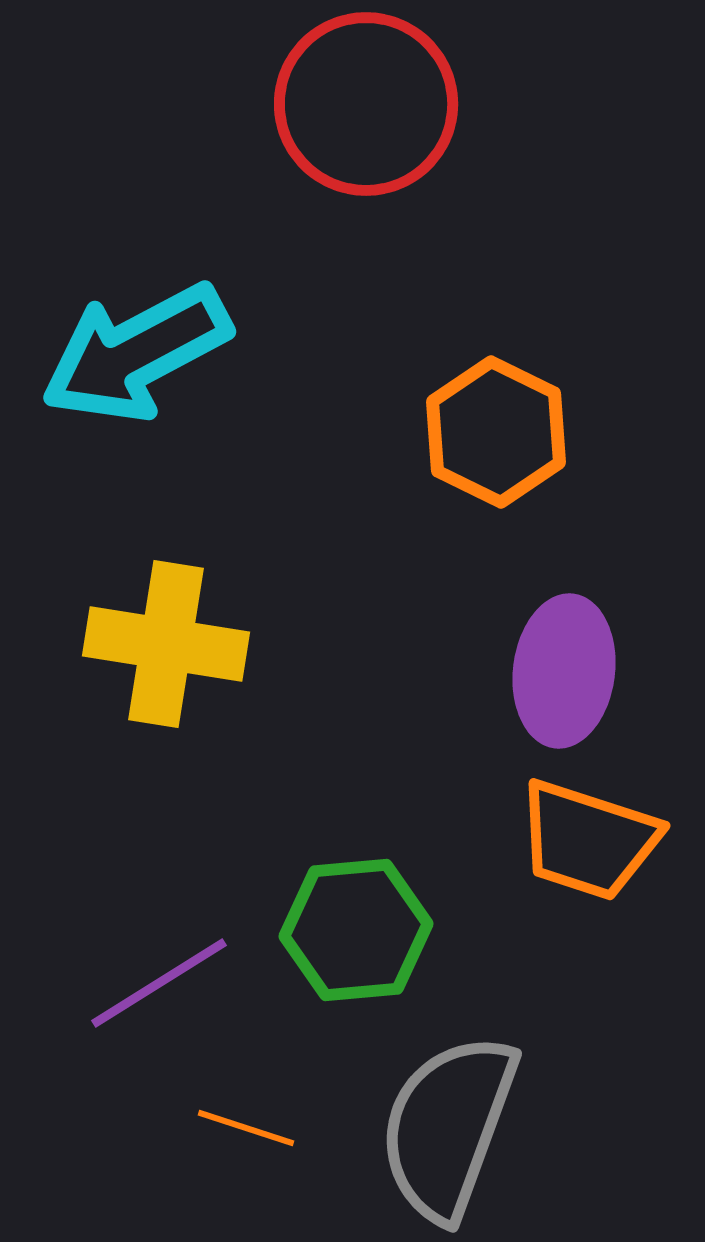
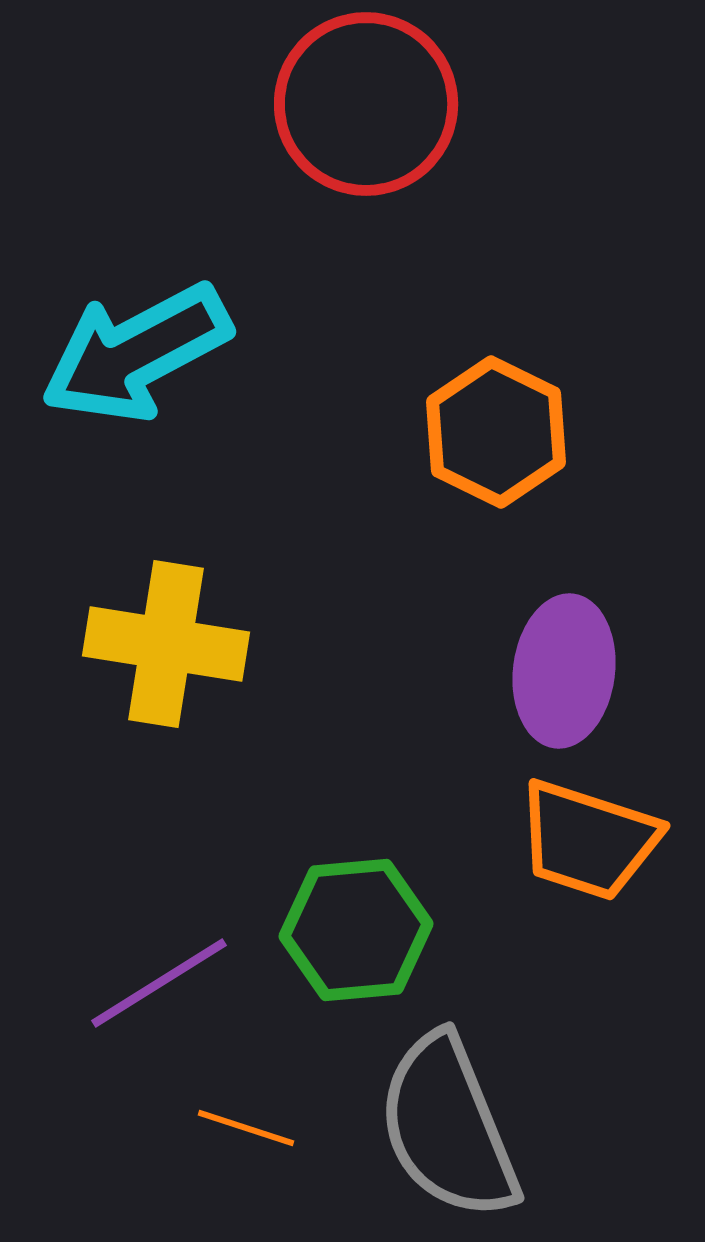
gray semicircle: rotated 42 degrees counterclockwise
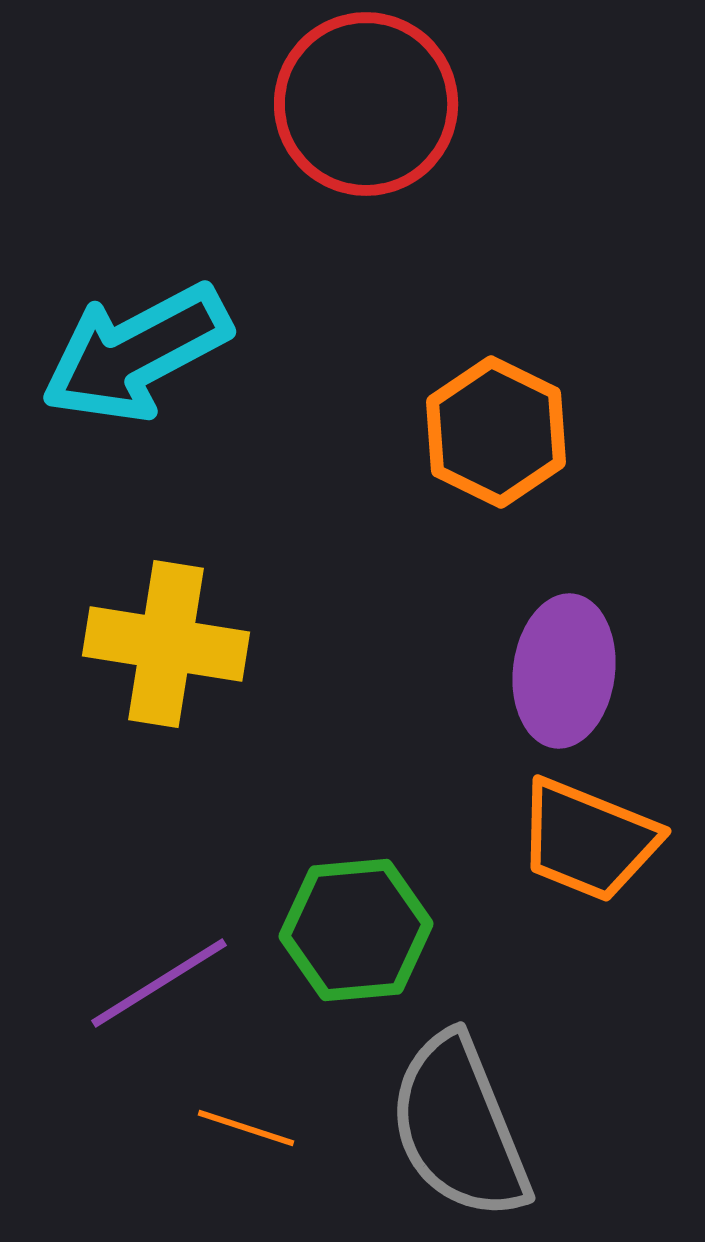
orange trapezoid: rotated 4 degrees clockwise
gray semicircle: moved 11 px right
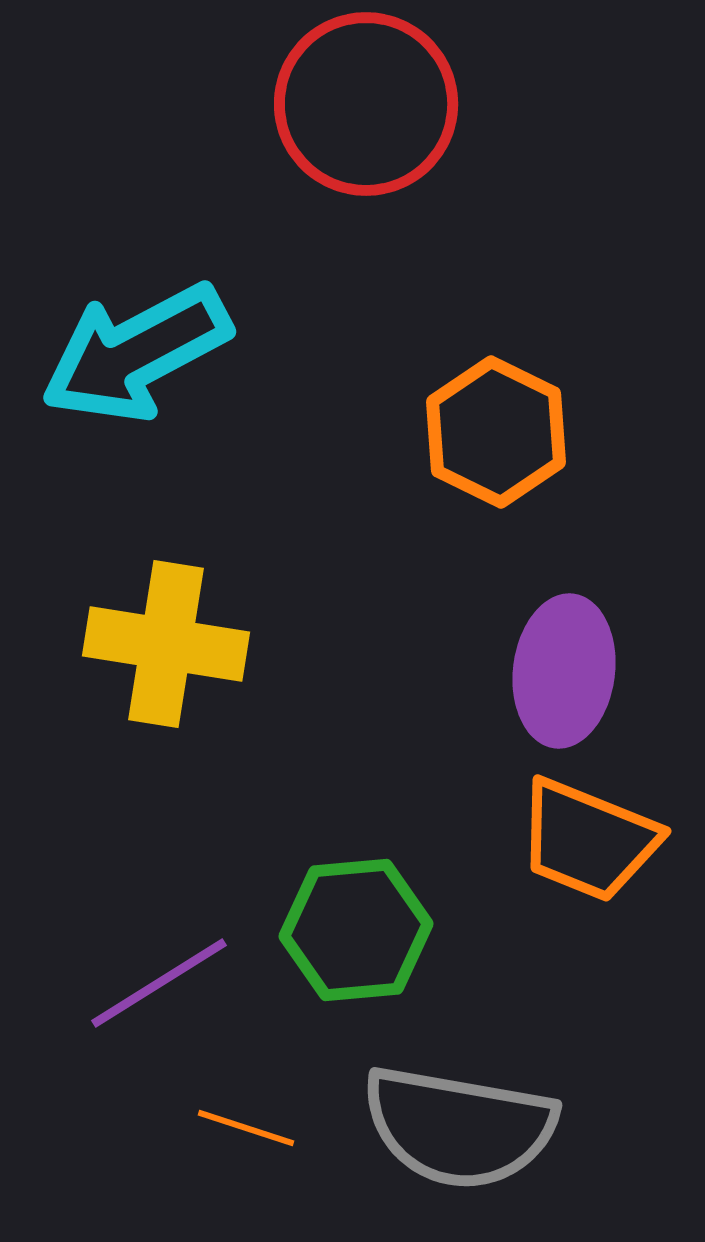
gray semicircle: rotated 58 degrees counterclockwise
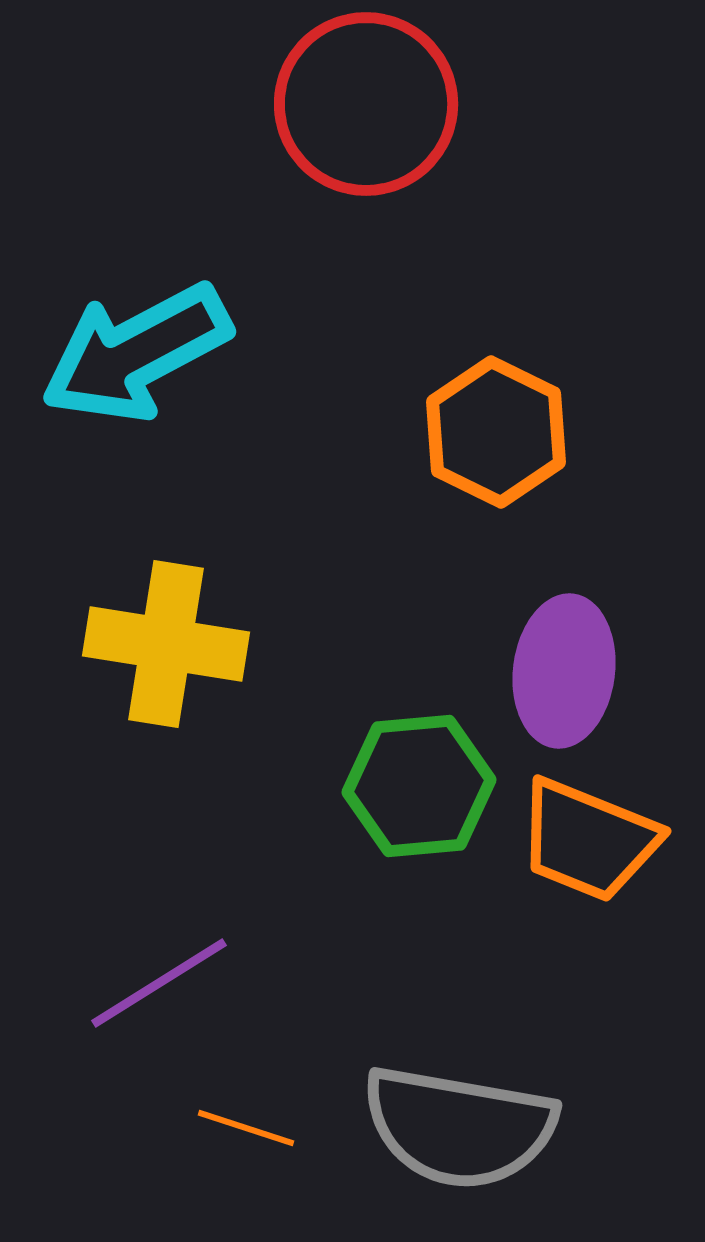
green hexagon: moved 63 px right, 144 px up
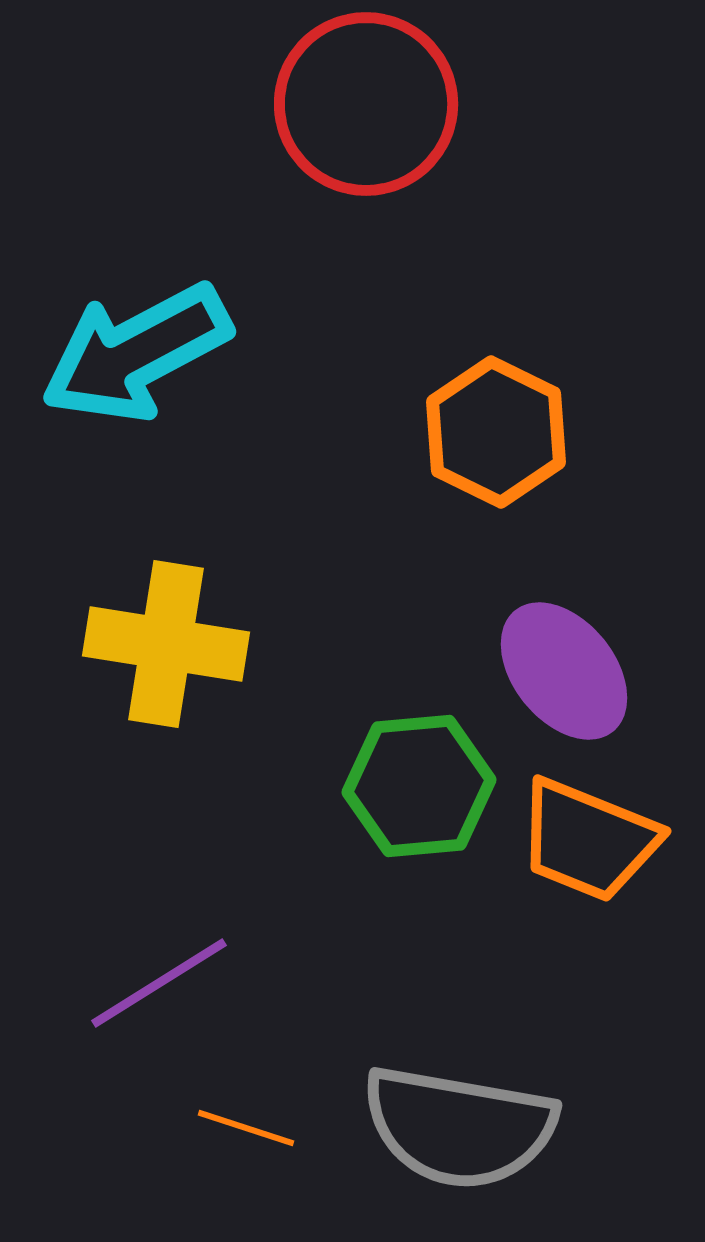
purple ellipse: rotated 46 degrees counterclockwise
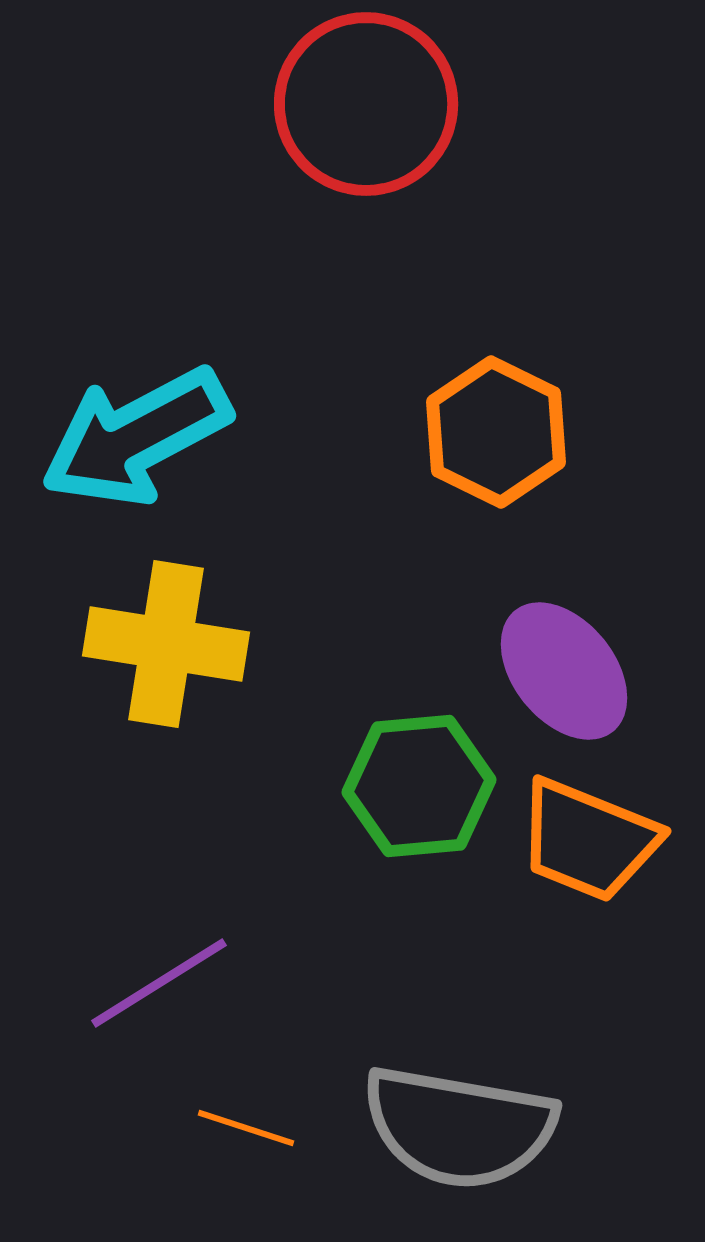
cyan arrow: moved 84 px down
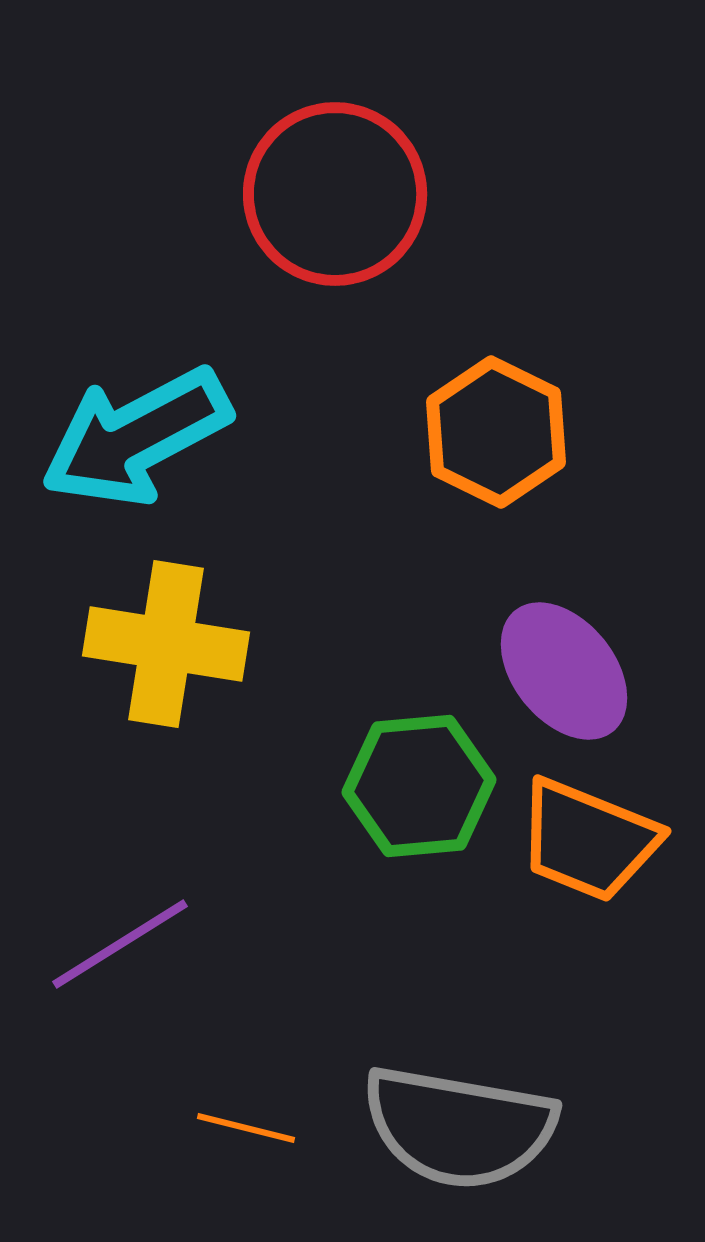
red circle: moved 31 px left, 90 px down
purple line: moved 39 px left, 39 px up
orange line: rotated 4 degrees counterclockwise
